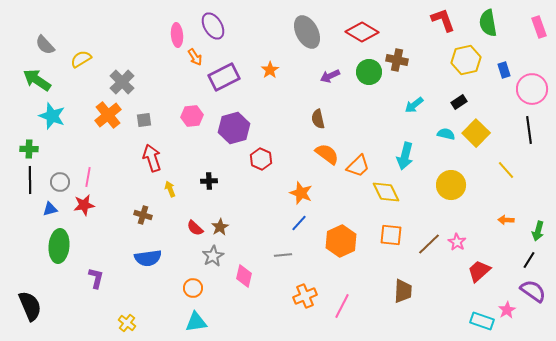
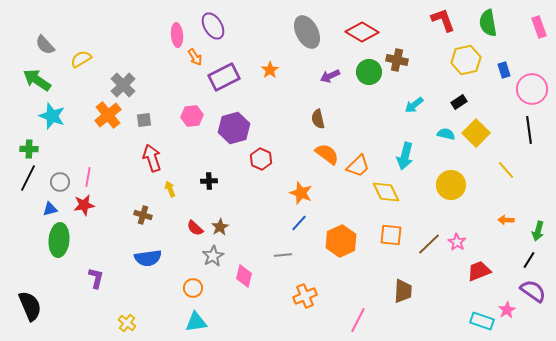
gray cross at (122, 82): moved 1 px right, 3 px down
black line at (30, 180): moved 2 px left, 2 px up; rotated 28 degrees clockwise
green ellipse at (59, 246): moved 6 px up
red trapezoid at (479, 271): rotated 20 degrees clockwise
pink line at (342, 306): moved 16 px right, 14 px down
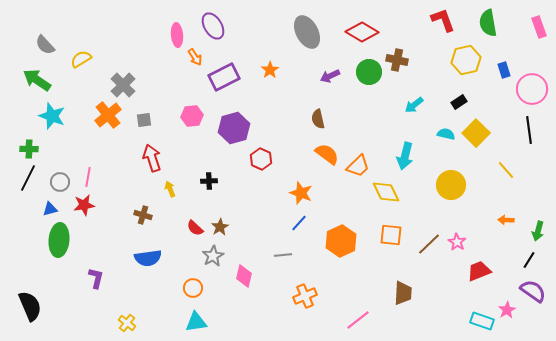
brown trapezoid at (403, 291): moved 2 px down
pink line at (358, 320): rotated 25 degrees clockwise
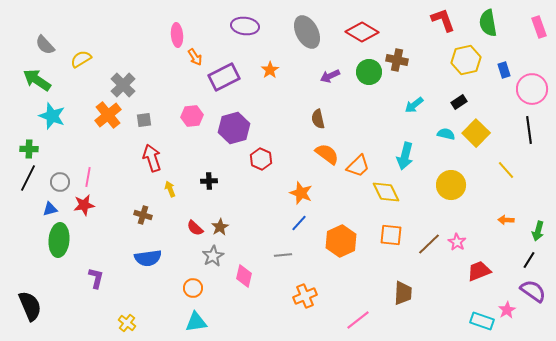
purple ellipse at (213, 26): moved 32 px right; rotated 52 degrees counterclockwise
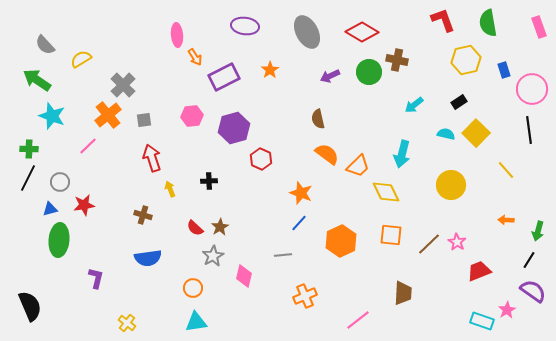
cyan arrow at (405, 156): moved 3 px left, 2 px up
pink line at (88, 177): moved 31 px up; rotated 36 degrees clockwise
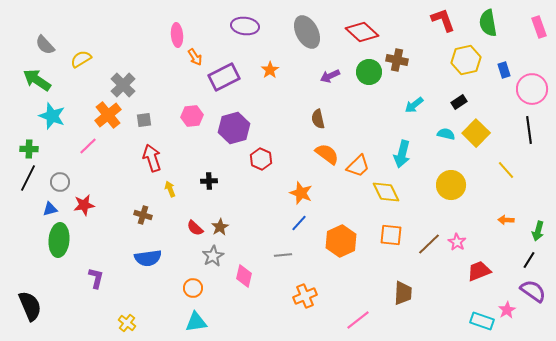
red diamond at (362, 32): rotated 12 degrees clockwise
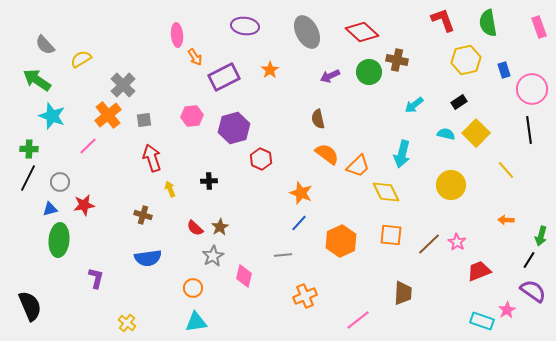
green arrow at (538, 231): moved 3 px right, 5 px down
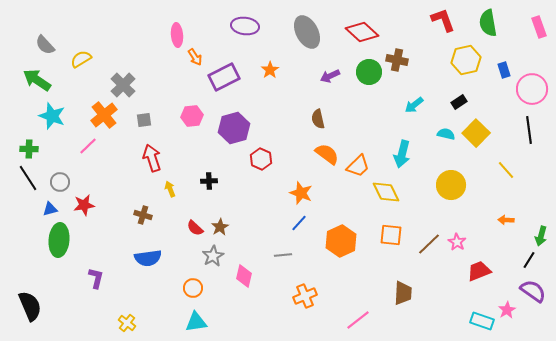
orange cross at (108, 115): moved 4 px left
black line at (28, 178): rotated 60 degrees counterclockwise
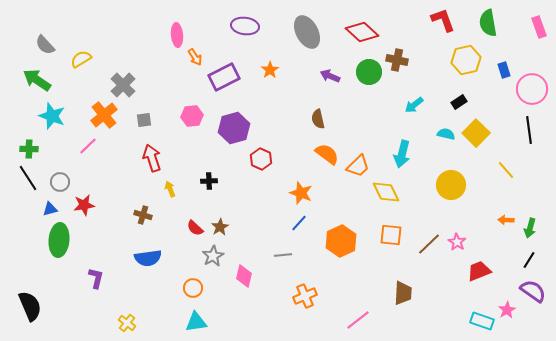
purple arrow at (330, 76): rotated 48 degrees clockwise
green arrow at (541, 236): moved 11 px left, 8 px up
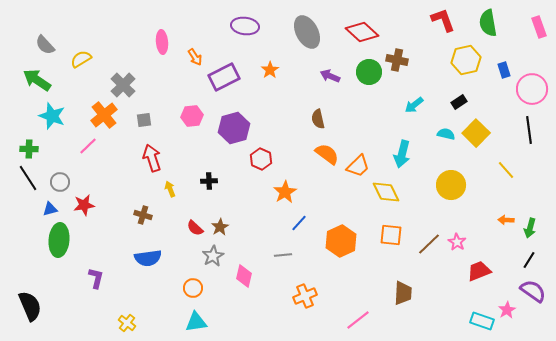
pink ellipse at (177, 35): moved 15 px left, 7 px down
orange star at (301, 193): moved 16 px left, 1 px up; rotated 20 degrees clockwise
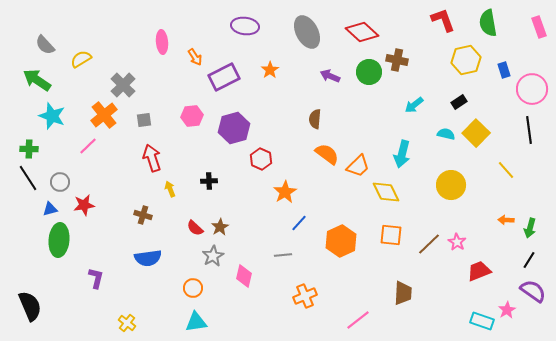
brown semicircle at (318, 119): moved 3 px left; rotated 18 degrees clockwise
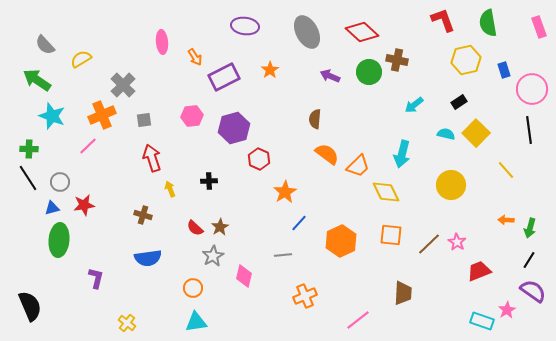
orange cross at (104, 115): moved 2 px left; rotated 16 degrees clockwise
red hexagon at (261, 159): moved 2 px left
blue triangle at (50, 209): moved 2 px right, 1 px up
